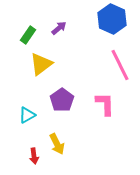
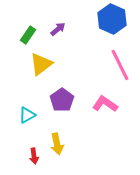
purple arrow: moved 1 px left, 1 px down
pink L-shape: rotated 55 degrees counterclockwise
yellow arrow: rotated 15 degrees clockwise
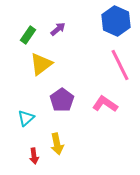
blue hexagon: moved 4 px right, 2 px down
cyan triangle: moved 1 px left, 3 px down; rotated 12 degrees counterclockwise
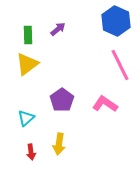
green rectangle: rotated 36 degrees counterclockwise
yellow triangle: moved 14 px left
yellow arrow: moved 2 px right; rotated 20 degrees clockwise
red arrow: moved 3 px left, 4 px up
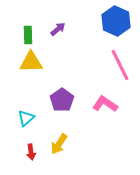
yellow triangle: moved 4 px right, 2 px up; rotated 35 degrees clockwise
yellow arrow: rotated 25 degrees clockwise
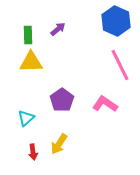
red arrow: moved 2 px right
